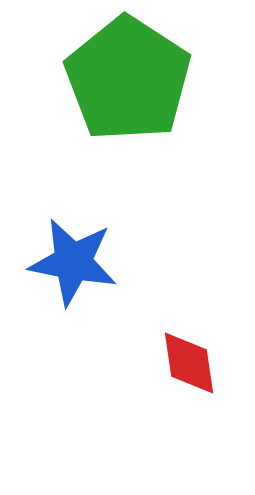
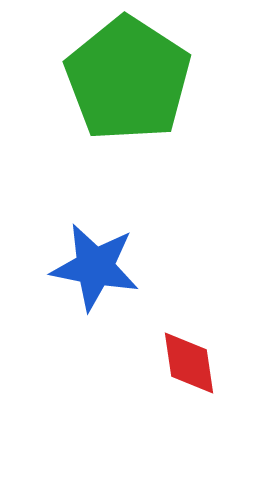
blue star: moved 22 px right, 5 px down
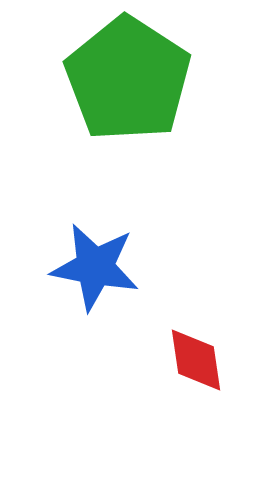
red diamond: moved 7 px right, 3 px up
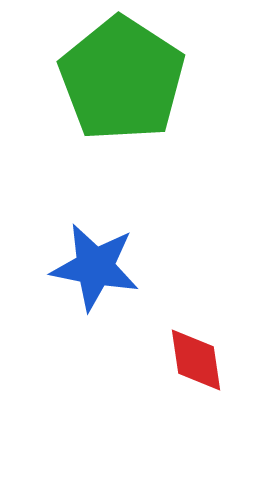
green pentagon: moved 6 px left
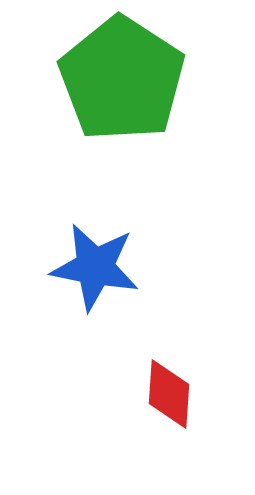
red diamond: moved 27 px left, 34 px down; rotated 12 degrees clockwise
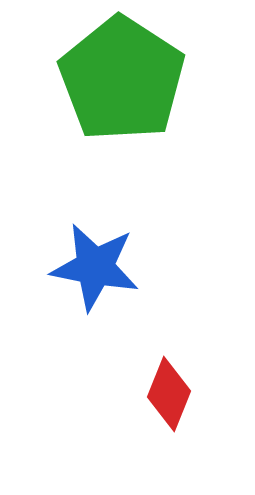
red diamond: rotated 18 degrees clockwise
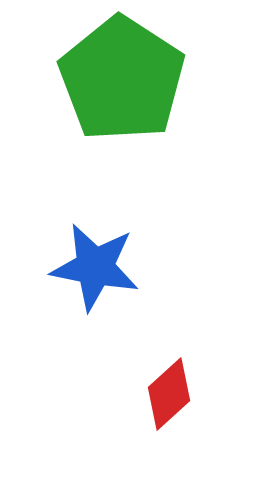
red diamond: rotated 26 degrees clockwise
